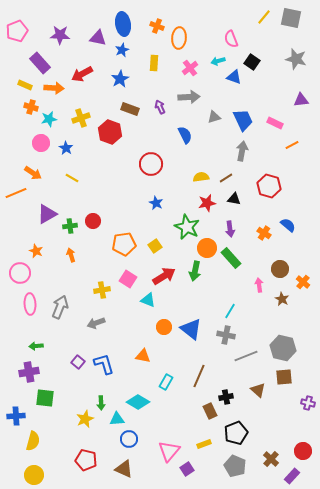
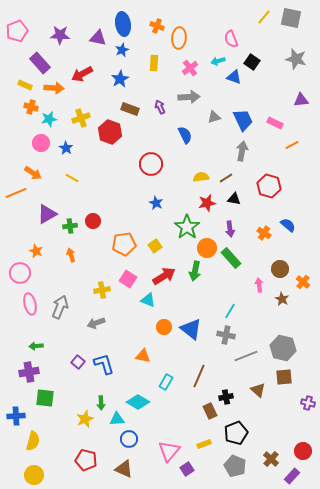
green star at (187, 227): rotated 10 degrees clockwise
pink ellipse at (30, 304): rotated 10 degrees counterclockwise
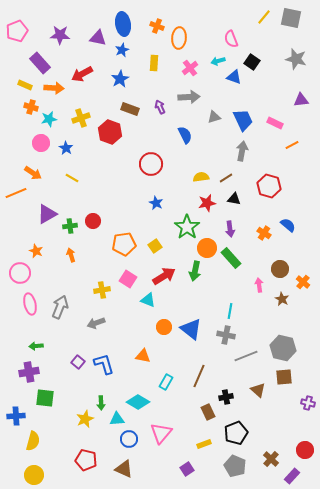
cyan line at (230, 311): rotated 21 degrees counterclockwise
brown rectangle at (210, 411): moved 2 px left, 1 px down
pink triangle at (169, 451): moved 8 px left, 18 px up
red circle at (303, 451): moved 2 px right, 1 px up
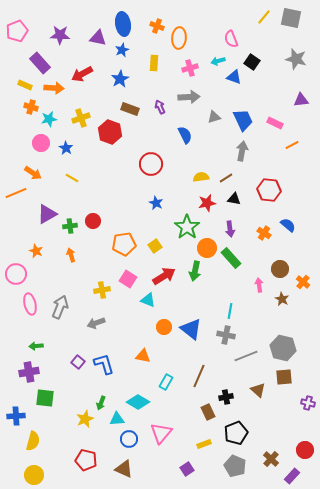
pink cross at (190, 68): rotated 21 degrees clockwise
red hexagon at (269, 186): moved 4 px down; rotated 10 degrees counterclockwise
pink circle at (20, 273): moved 4 px left, 1 px down
green arrow at (101, 403): rotated 24 degrees clockwise
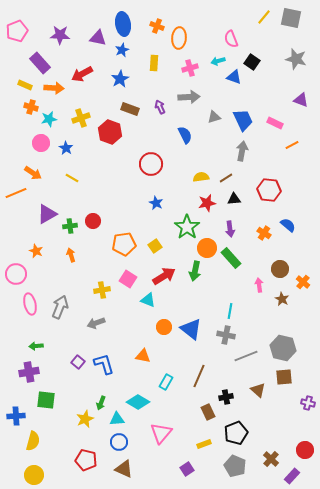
purple triangle at (301, 100): rotated 28 degrees clockwise
black triangle at (234, 199): rotated 16 degrees counterclockwise
green square at (45, 398): moved 1 px right, 2 px down
blue circle at (129, 439): moved 10 px left, 3 px down
